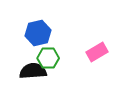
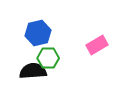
pink rectangle: moved 7 px up
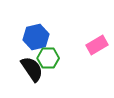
blue hexagon: moved 2 px left, 4 px down
black semicircle: moved 1 px left, 2 px up; rotated 60 degrees clockwise
